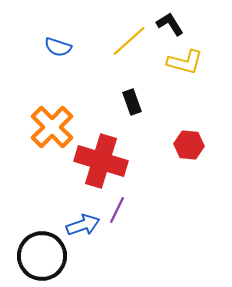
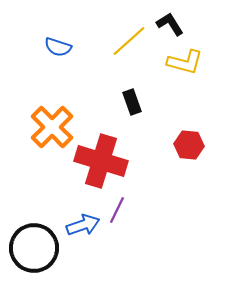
black circle: moved 8 px left, 8 px up
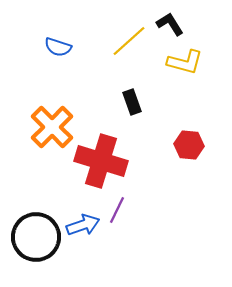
black circle: moved 2 px right, 11 px up
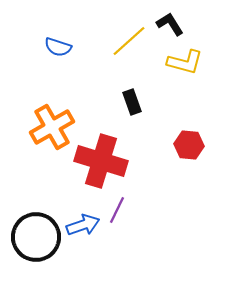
orange cross: rotated 15 degrees clockwise
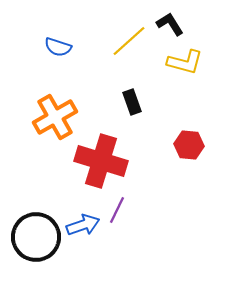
orange cross: moved 3 px right, 10 px up
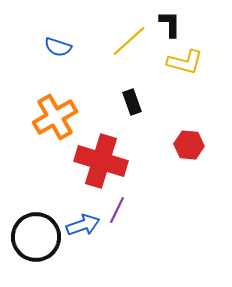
black L-shape: rotated 32 degrees clockwise
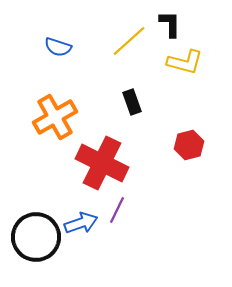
red hexagon: rotated 20 degrees counterclockwise
red cross: moved 1 px right, 2 px down; rotated 9 degrees clockwise
blue arrow: moved 2 px left, 2 px up
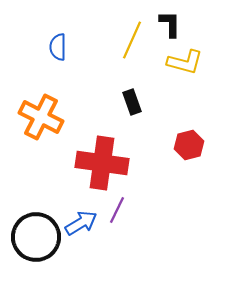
yellow line: moved 3 px right, 1 px up; rotated 24 degrees counterclockwise
blue semicircle: rotated 72 degrees clockwise
orange cross: moved 14 px left; rotated 33 degrees counterclockwise
red cross: rotated 18 degrees counterclockwise
blue arrow: rotated 12 degrees counterclockwise
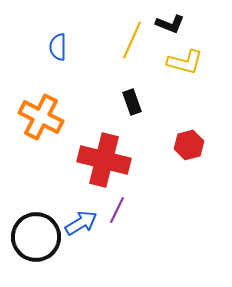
black L-shape: rotated 112 degrees clockwise
red cross: moved 2 px right, 3 px up; rotated 6 degrees clockwise
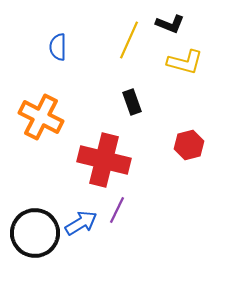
yellow line: moved 3 px left
black circle: moved 1 px left, 4 px up
